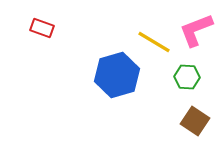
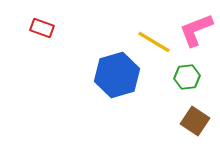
green hexagon: rotated 10 degrees counterclockwise
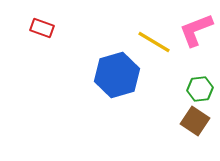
green hexagon: moved 13 px right, 12 px down
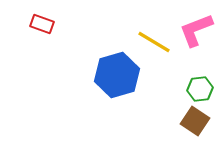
red rectangle: moved 4 px up
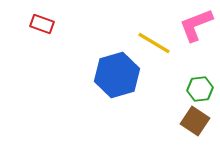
pink L-shape: moved 5 px up
yellow line: moved 1 px down
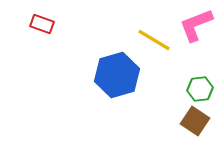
yellow line: moved 3 px up
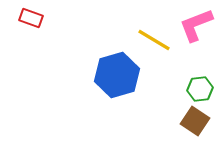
red rectangle: moved 11 px left, 6 px up
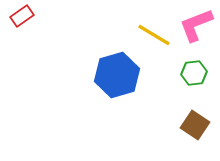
red rectangle: moved 9 px left, 2 px up; rotated 55 degrees counterclockwise
yellow line: moved 5 px up
green hexagon: moved 6 px left, 16 px up
brown square: moved 4 px down
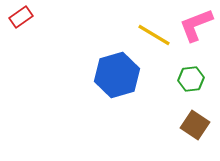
red rectangle: moved 1 px left, 1 px down
green hexagon: moved 3 px left, 6 px down
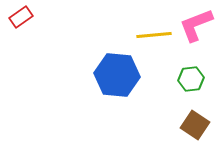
yellow line: rotated 36 degrees counterclockwise
blue hexagon: rotated 21 degrees clockwise
